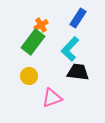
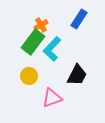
blue rectangle: moved 1 px right, 1 px down
cyan L-shape: moved 18 px left
black trapezoid: moved 1 px left, 3 px down; rotated 110 degrees clockwise
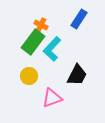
orange cross: rotated 32 degrees counterclockwise
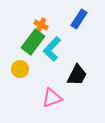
yellow circle: moved 9 px left, 7 px up
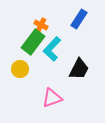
black trapezoid: moved 2 px right, 6 px up
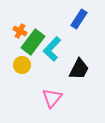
orange cross: moved 21 px left, 6 px down
yellow circle: moved 2 px right, 4 px up
pink triangle: rotated 30 degrees counterclockwise
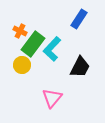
green rectangle: moved 2 px down
black trapezoid: moved 1 px right, 2 px up
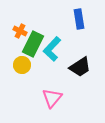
blue rectangle: rotated 42 degrees counterclockwise
green rectangle: rotated 10 degrees counterclockwise
black trapezoid: rotated 30 degrees clockwise
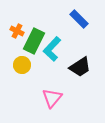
blue rectangle: rotated 36 degrees counterclockwise
orange cross: moved 3 px left
green rectangle: moved 1 px right, 3 px up
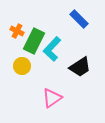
yellow circle: moved 1 px down
pink triangle: rotated 15 degrees clockwise
